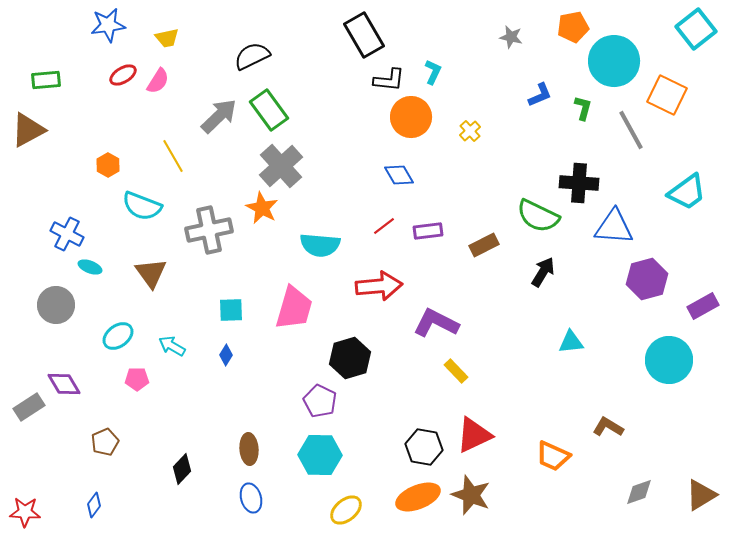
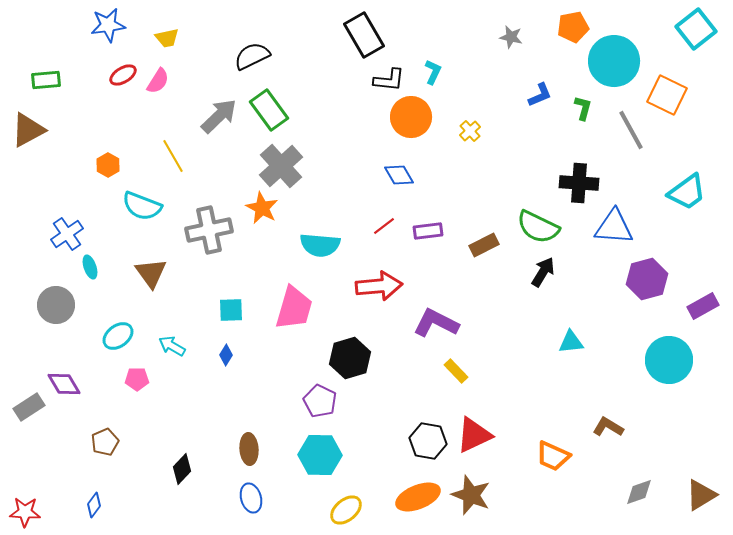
green semicircle at (538, 216): moved 11 px down
blue cross at (67, 234): rotated 28 degrees clockwise
cyan ellipse at (90, 267): rotated 50 degrees clockwise
black hexagon at (424, 447): moved 4 px right, 6 px up
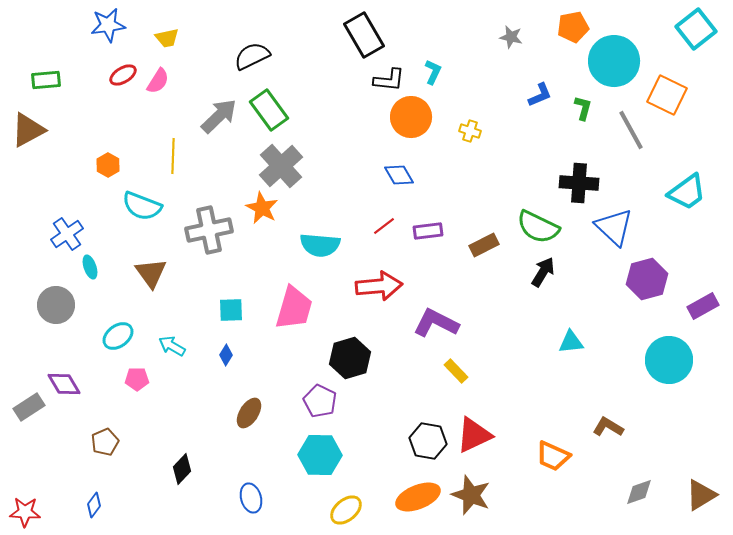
yellow cross at (470, 131): rotated 30 degrees counterclockwise
yellow line at (173, 156): rotated 32 degrees clockwise
blue triangle at (614, 227): rotated 39 degrees clockwise
brown ellipse at (249, 449): moved 36 px up; rotated 36 degrees clockwise
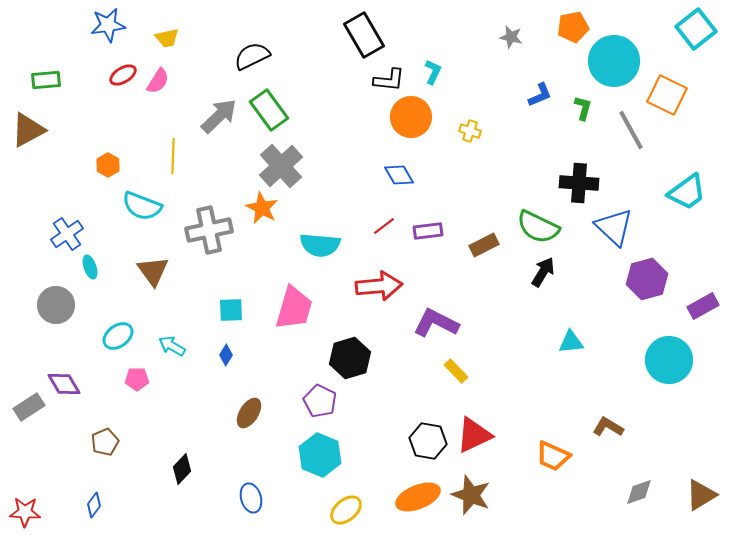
brown triangle at (151, 273): moved 2 px right, 2 px up
cyan hexagon at (320, 455): rotated 21 degrees clockwise
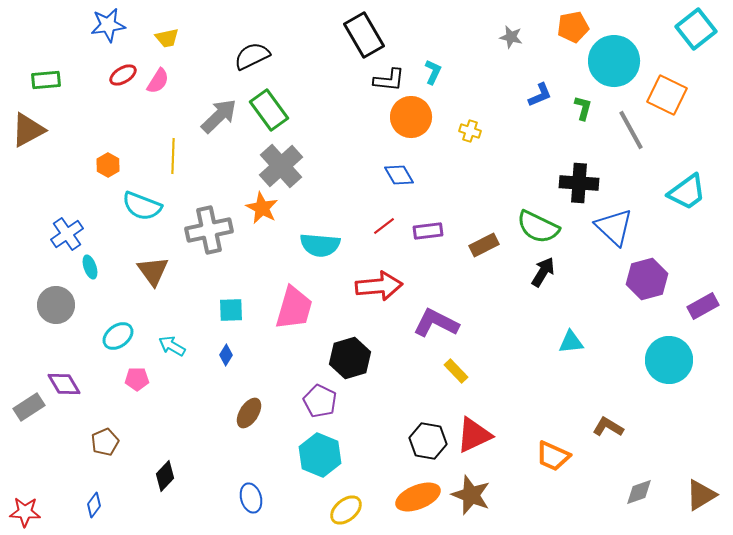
black diamond at (182, 469): moved 17 px left, 7 px down
